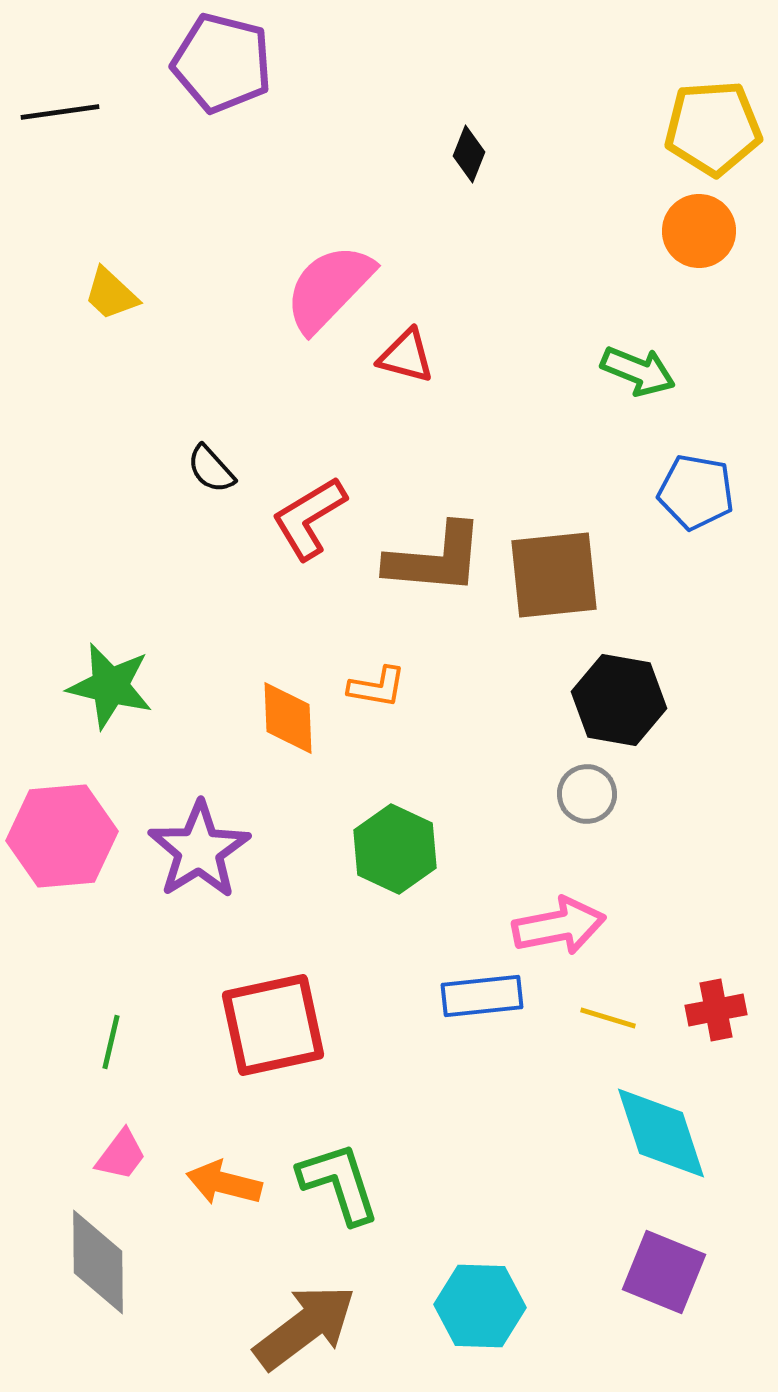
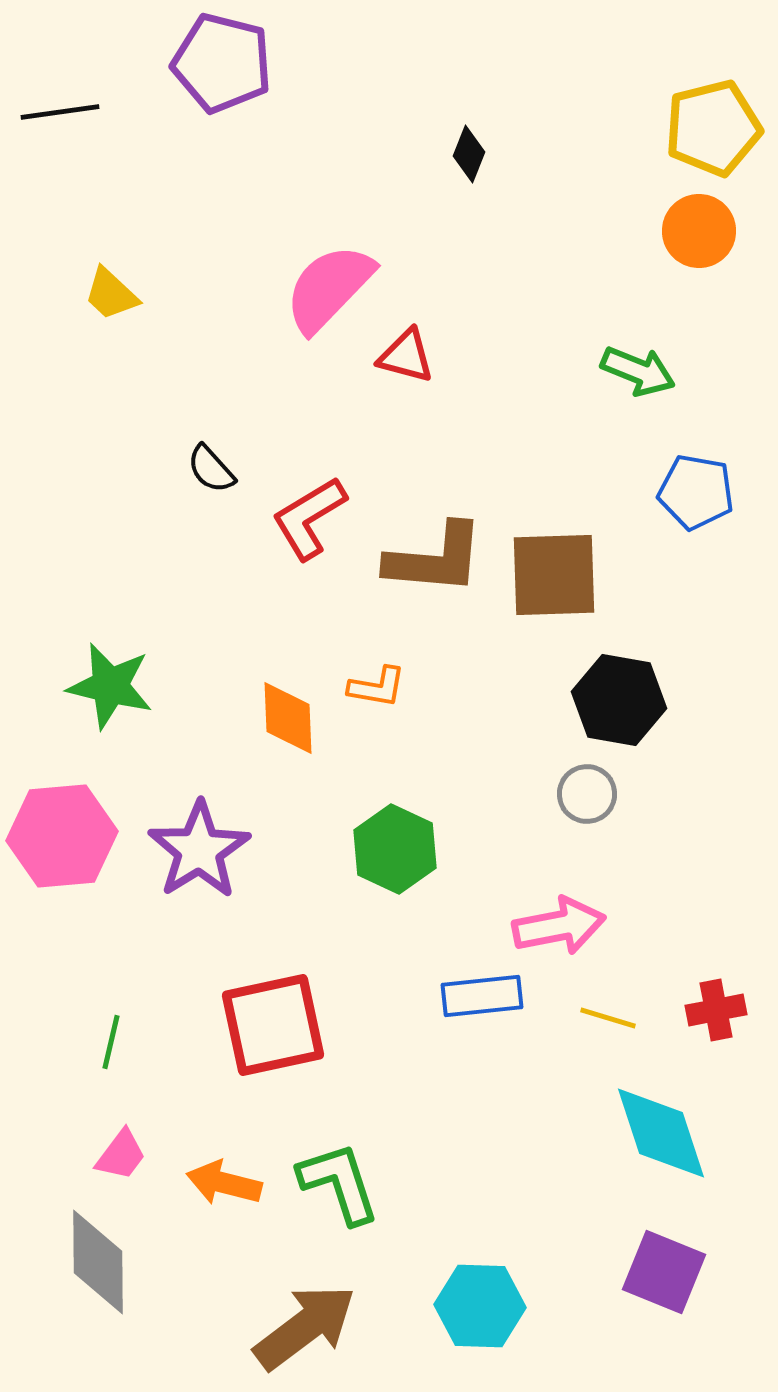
yellow pentagon: rotated 10 degrees counterclockwise
brown square: rotated 4 degrees clockwise
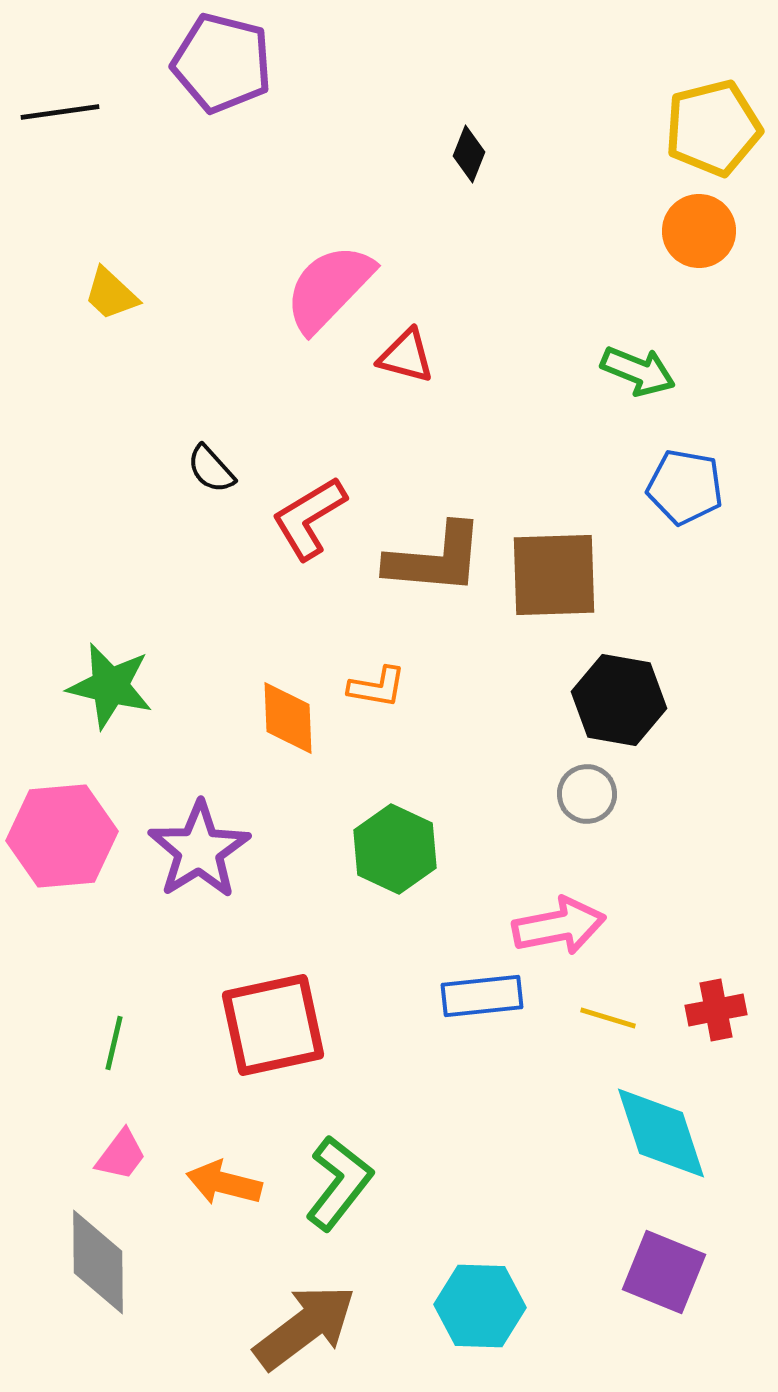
blue pentagon: moved 11 px left, 5 px up
green line: moved 3 px right, 1 px down
green L-shape: rotated 56 degrees clockwise
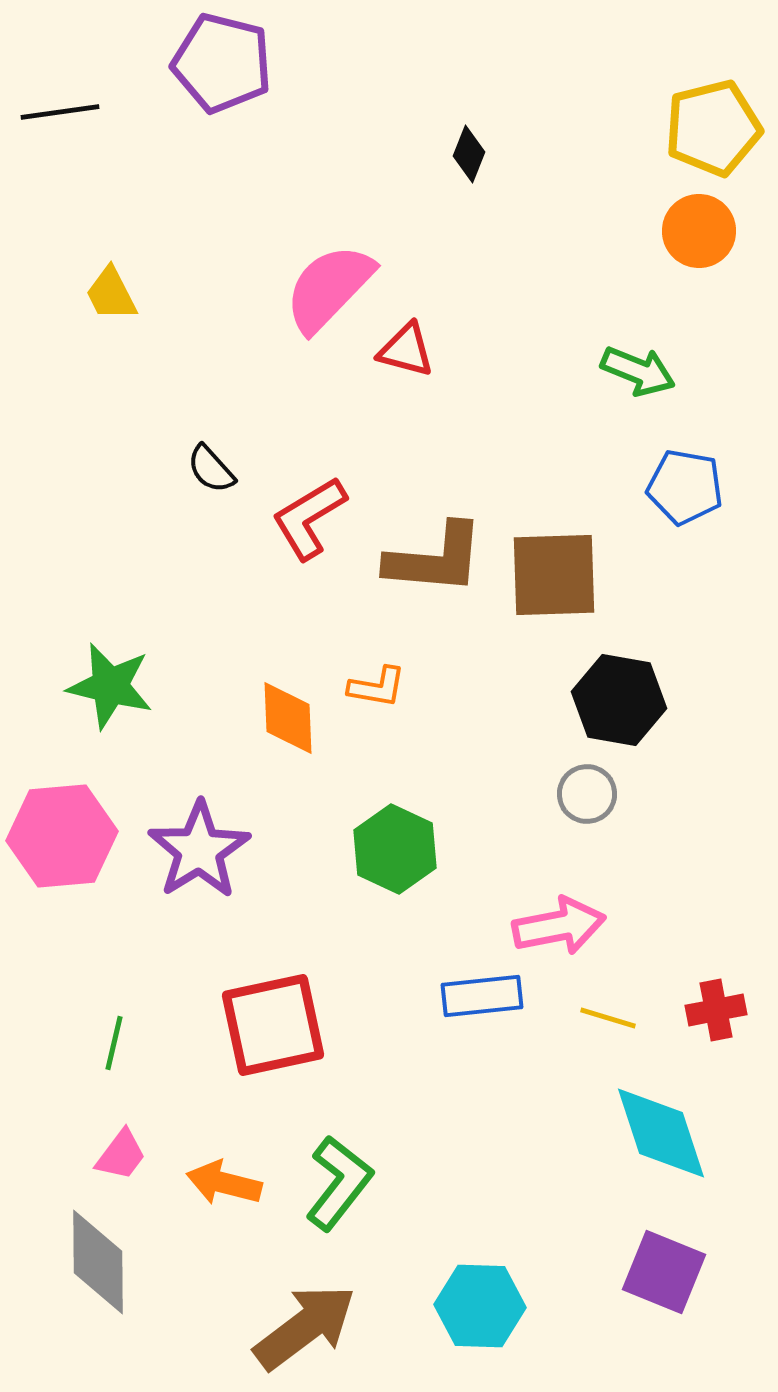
yellow trapezoid: rotated 20 degrees clockwise
red triangle: moved 6 px up
